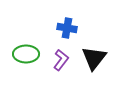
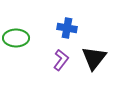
green ellipse: moved 10 px left, 16 px up
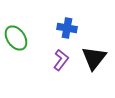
green ellipse: rotated 55 degrees clockwise
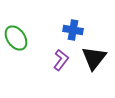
blue cross: moved 6 px right, 2 px down
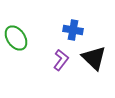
black triangle: rotated 24 degrees counterclockwise
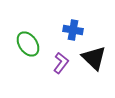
green ellipse: moved 12 px right, 6 px down
purple L-shape: moved 3 px down
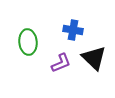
green ellipse: moved 2 px up; rotated 30 degrees clockwise
purple L-shape: rotated 30 degrees clockwise
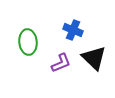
blue cross: rotated 12 degrees clockwise
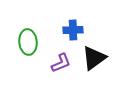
blue cross: rotated 24 degrees counterclockwise
black triangle: rotated 40 degrees clockwise
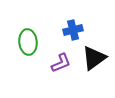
blue cross: rotated 12 degrees counterclockwise
